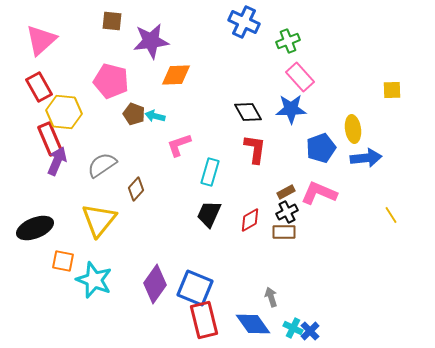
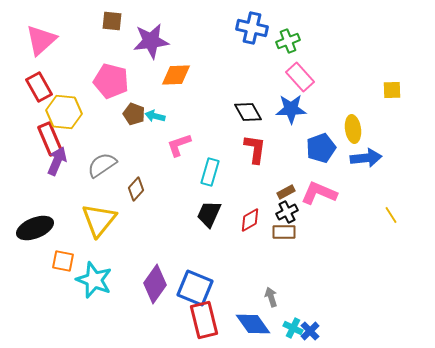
blue cross at (244, 22): moved 8 px right, 6 px down; rotated 12 degrees counterclockwise
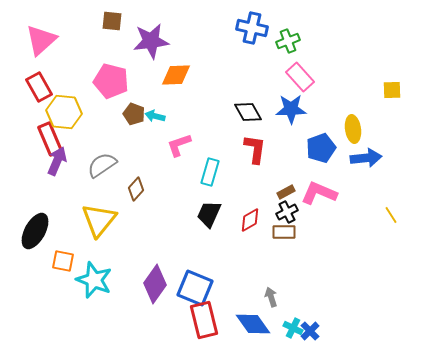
black ellipse at (35, 228): moved 3 px down; rotated 39 degrees counterclockwise
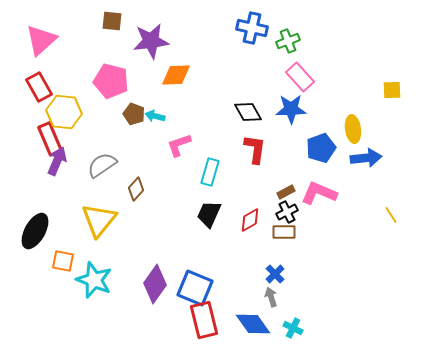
blue cross at (310, 331): moved 35 px left, 57 px up
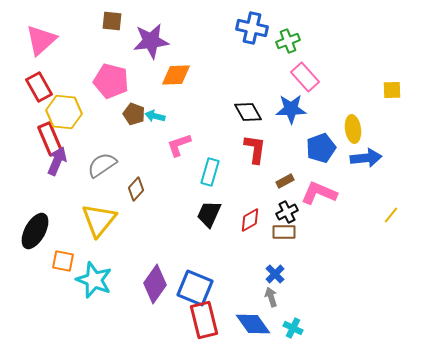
pink rectangle at (300, 77): moved 5 px right
brown rectangle at (286, 192): moved 1 px left, 11 px up
yellow line at (391, 215): rotated 72 degrees clockwise
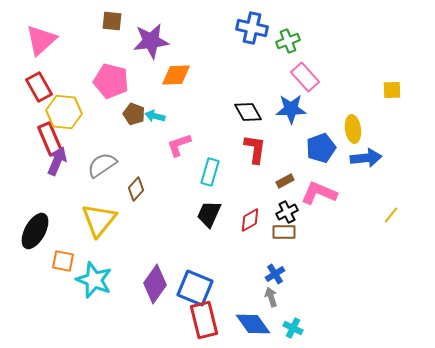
blue cross at (275, 274): rotated 12 degrees clockwise
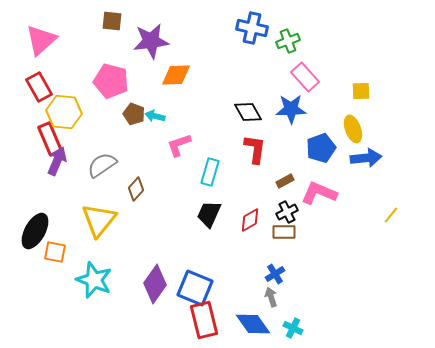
yellow square at (392, 90): moved 31 px left, 1 px down
yellow ellipse at (353, 129): rotated 12 degrees counterclockwise
orange square at (63, 261): moved 8 px left, 9 px up
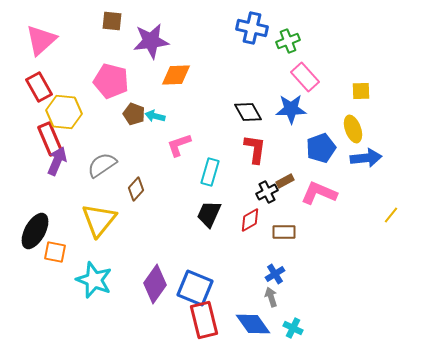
black cross at (287, 212): moved 20 px left, 20 px up
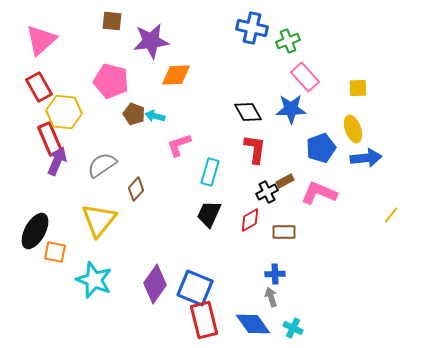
yellow square at (361, 91): moved 3 px left, 3 px up
blue cross at (275, 274): rotated 30 degrees clockwise
